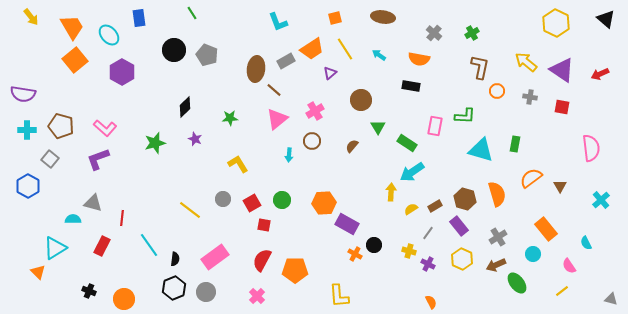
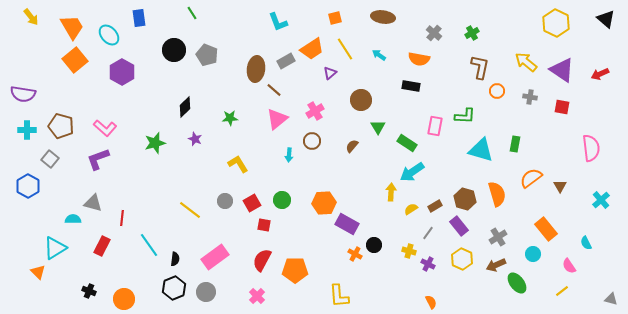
gray circle at (223, 199): moved 2 px right, 2 px down
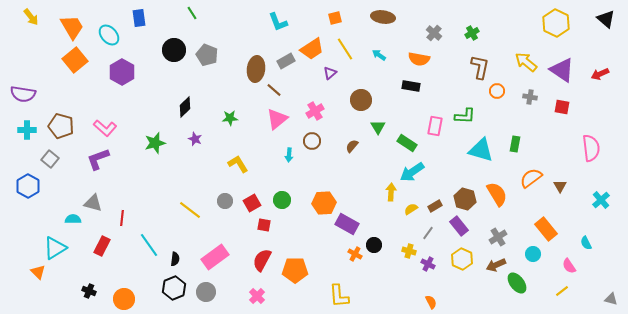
orange semicircle at (497, 194): rotated 15 degrees counterclockwise
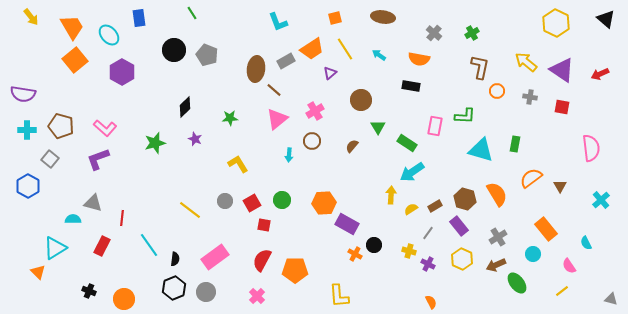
yellow arrow at (391, 192): moved 3 px down
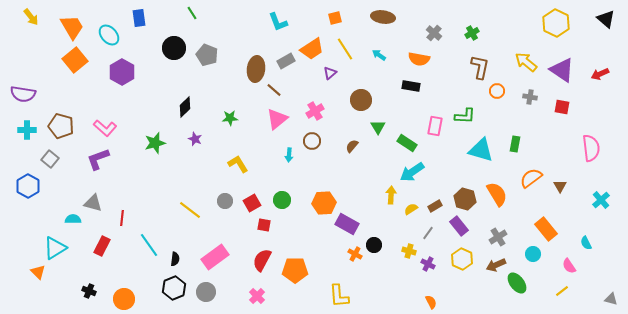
black circle at (174, 50): moved 2 px up
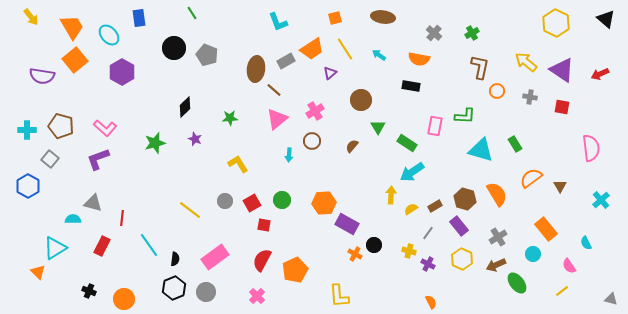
purple semicircle at (23, 94): moved 19 px right, 18 px up
green rectangle at (515, 144): rotated 42 degrees counterclockwise
orange pentagon at (295, 270): rotated 25 degrees counterclockwise
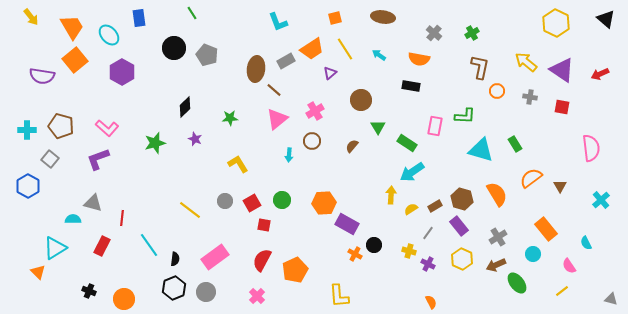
pink L-shape at (105, 128): moved 2 px right
brown hexagon at (465, 199): moved 3 px left
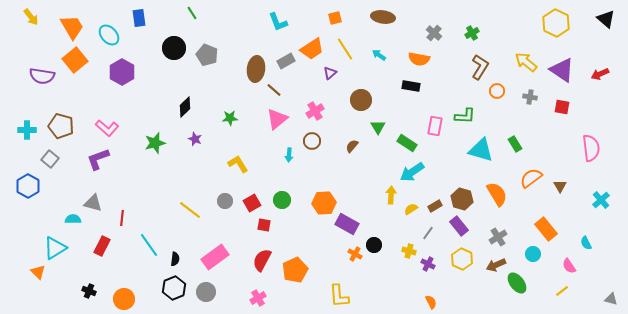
brown L-shape at (480, 67): rotated 20 degrees clockwise
pink cross at (257, 296): moved 1 px right, 2 px down; rotated 14 degrees clockwise
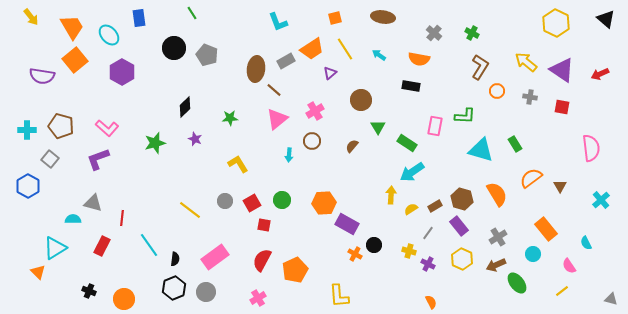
green cross at (472, 33): rotated 32 degrees counterclockwise
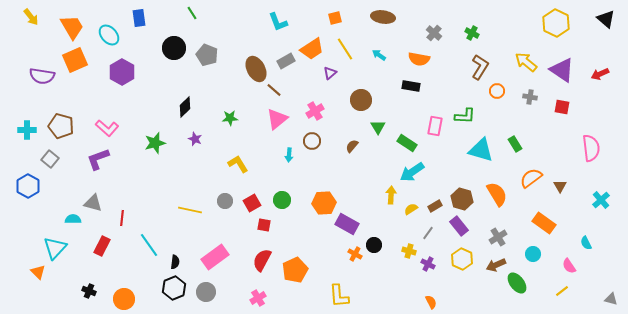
orange square at (75, 60): rotated 15 degrees clockwise
brown ellipse at (256, 69): rotated 35 degrees counterclockwise
yellow line at (190, 210): rotated 25 degrees counterclockwise
orange rectangle at (546, 229): moved 2 px left, 6 px up; rotated 15 degrees counterclockwise
cyan triangle at (55, 248): rotated 15 degrees counterclockwise
black semicircle at (175, 259): moved 3 px down
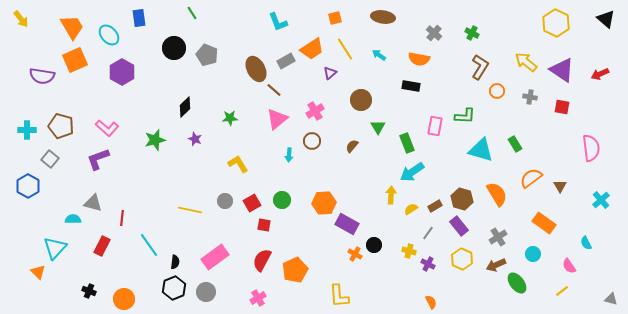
yellow arrow at (31, 17): moved 10 px left, 2 px down
green star at (155, 143): moved 3 px up
green rectangle at (407, 143): rotated 36 degrees clockwise
